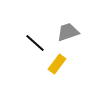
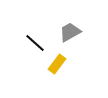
gray trapezoid: moved 2 px right; rotated 10 degrees counterclockwise
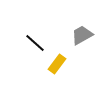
gray trapezoid: moved 12 px right, 3 px down
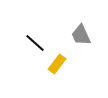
gray trapezoid: moved 1 px left; rotated 85 degrees counterclockwise
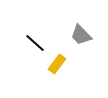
gray trapezoid: rotated 20 degrees counterclockwise
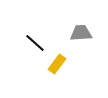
gray trapezoid: moved 2 px up; rotated 130 degrees clockwise
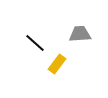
gray trapezoid: moved 1 px left, 1 px down
